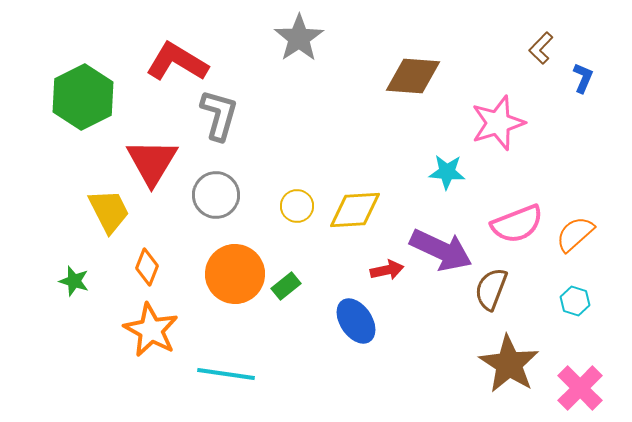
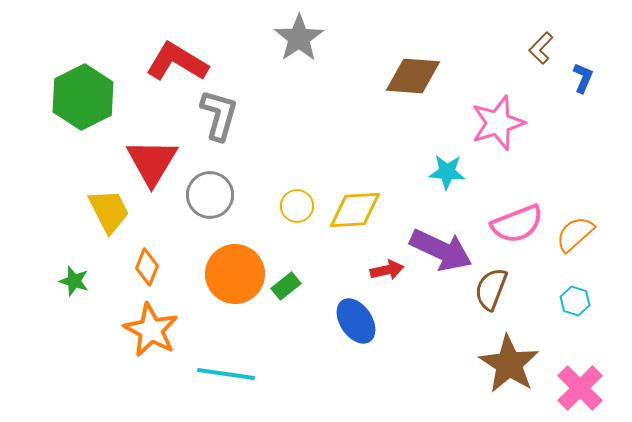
gray circle: moved 6 px left
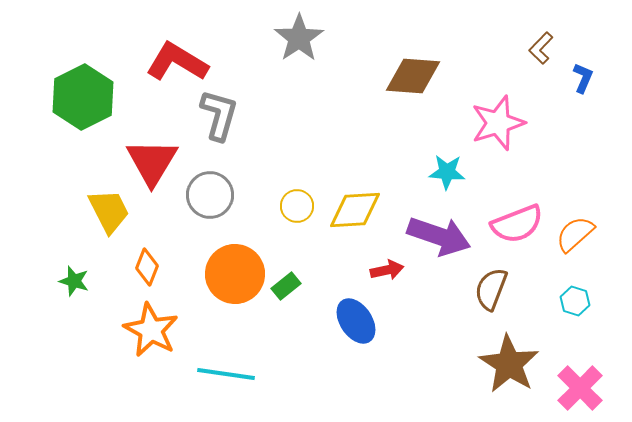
purple arrow: moved 2 px left, 14 px up; rotated 6 degrees counterclockwise
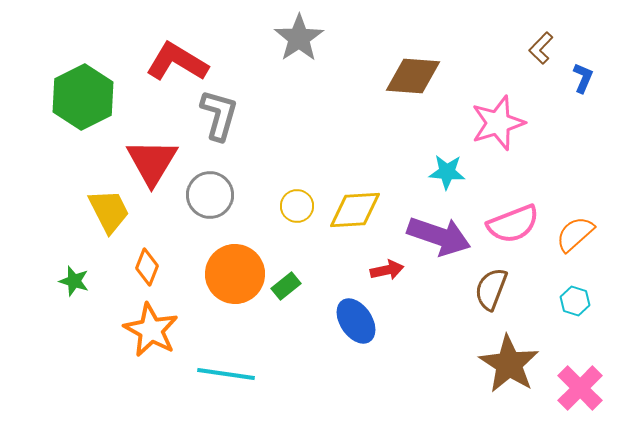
pink semicircle: moved 4 px left
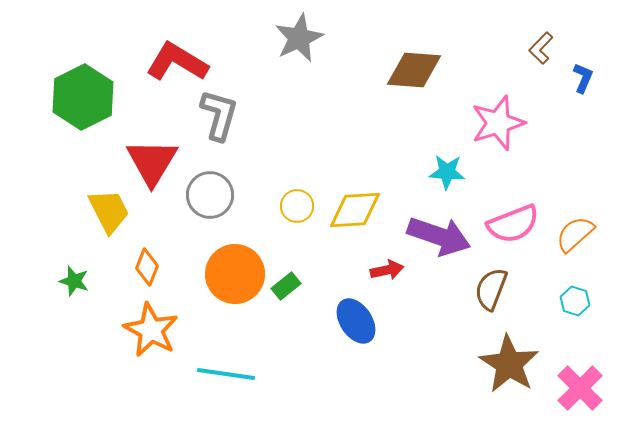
gray star: rotated 9 degrees clockwise
brown diamond: moved 1 px right, 6 px up
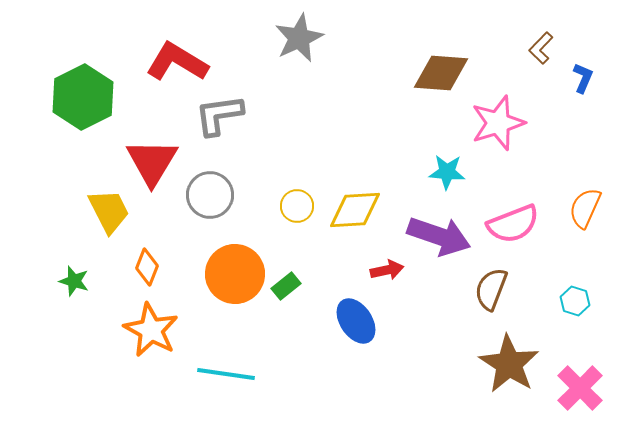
brown diamond: moved 27 px right, 3 px down
gray L-shape: rotated 114 degrees counterclockwise
orange semicircle: moved 10 px right, 26 px up; rotated 24 degrees counterclockwise
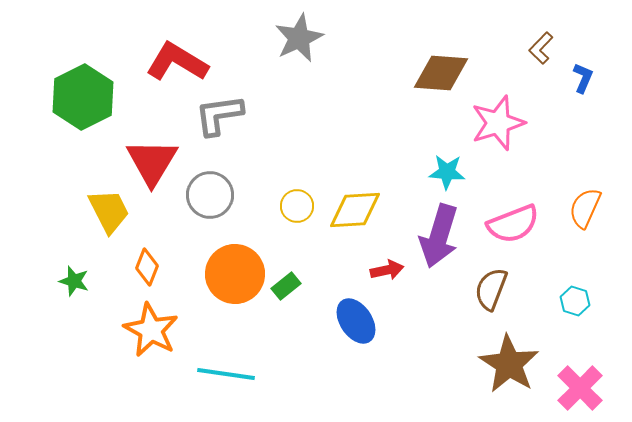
purple arrow: rotated 88 degrees clockwise
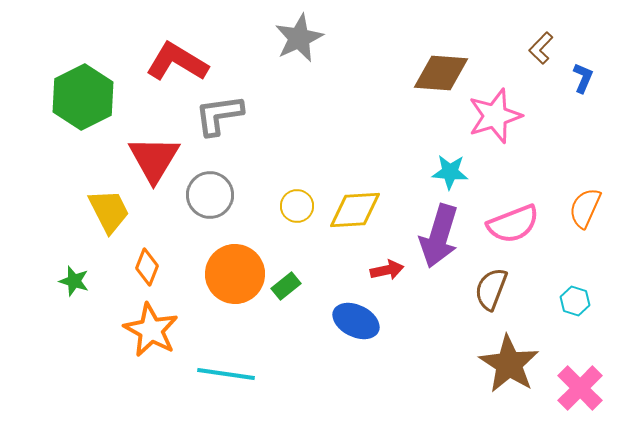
pink star: moved 3 px left, 7 px up
red triangle: moved 2 px right, 3 px up
cyan star: moved 3 px right
blue ellipse: rotated 30 degrees counterclockwise
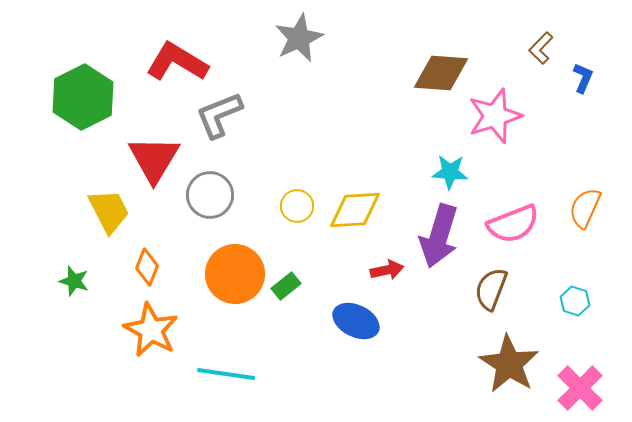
gray L-shape: rotated 14 degrees counterclockwise
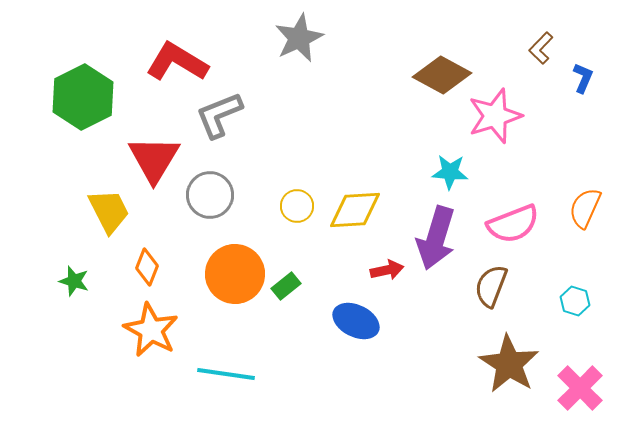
brown diamond: moved 1 px right, 2 px down; rotated 24 degrees clockwise
purple arrow: moved 3 px left, 2 px down
brown semicircle: moved 3 px up
